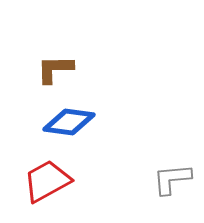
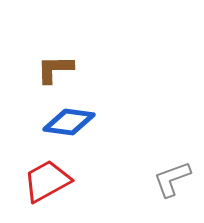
gray L-shape: rotated 15 degrees counterclockwise
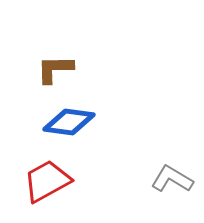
gray L-shape: rotated 51 degrees clockwise
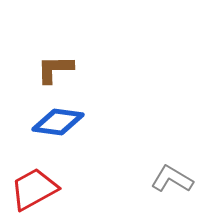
blue diamond: moved 11 px left
red trapezoid: moved 13 px left, 8 px down
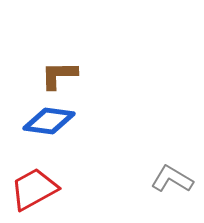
brown L-shape: moved 4 px right, 6 px down
blue diamond: moved 9 px left, 1 px up
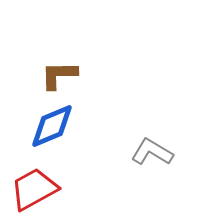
blue diamond: moved 3 px right, 5 px down; rotated 30 degrees counterclockwise
gray L-shape: moved 20 px left, 27 px up
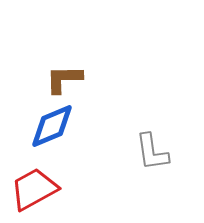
brown L-shape: moved 5 px right, 4 px down
gray L-shape: rotated 129 degrees counterclockwise
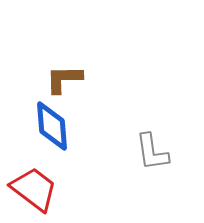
blue diamond: rotated 72 degrees counterclockwise
red trapezoid: rotated 66 degrees clockwise
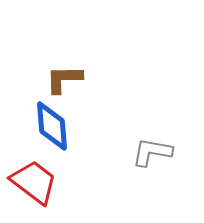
gray L-shape: rotated 108 degrees clockwise
red trapezoid: moved 7 px up
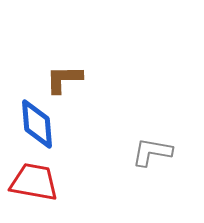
blue diamond: moved 15 px left, 2 px up
red trapezoid: rotated 27 degrees counterclockwise
